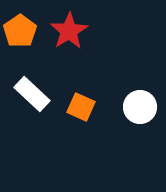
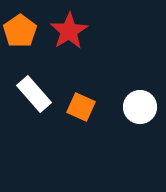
white rectangle: moved 2 px right; rotated 6 degrees clockwise
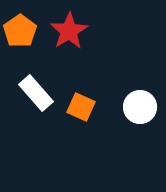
white rectangle: moved 2 px right, 1 px up
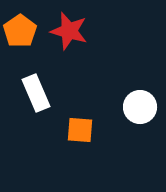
red star: rotated 24 degrees counterclockwise
white rectangle: rotated 18 degrees clockwise
orange square: moved 1 px left, 23 px down; rotated 20 degrees counterclockwise
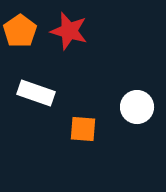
white rectangle: rotated 48 degrees counterclockwise
white circle: moved 3 px left
orange square: moved 3 px right, 1 px up
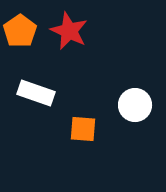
red star: rotated 9 degrees clockwise
white circle: moved 2 px left, 2 px up
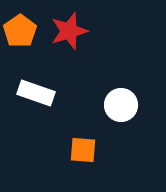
red star: rotated 30 degrees clockwise
white circle: moved 14 px left
orange square: moved 21 px down
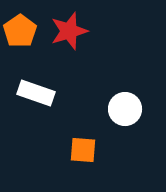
white circle: moved 4 px right, 4 px down
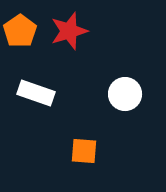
white circle: moved 15 px up
orange square: moved 1 px right, 1 px down
